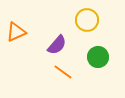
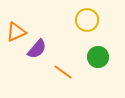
purple semicircle: moved 20 px left, 4 px down
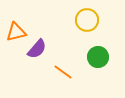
orange triangle: rotated 10 degrees clockwise
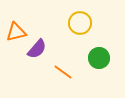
yellow circle: moved 7 px left, 3 px down
green circle: moved 1 px right, 1 px down
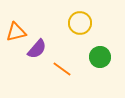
green circle: moved 1 px right, 1 px up
orange line: moved 1 px left, 3 px up
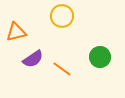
yellow circle: moved 18 px left, 7 px up
purple semicircle: moved 4 px left, 10 px down; rotated 15 degrees clockwise
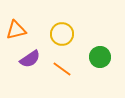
yellow circle: moved 18 px down
orange triangle: moved 2 px up
purple semicircle: moved 3 px left
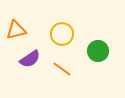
green circle: moved 2 px left, 6 px up
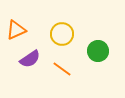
orange triangle: rotated 10 degrees counterclockwise
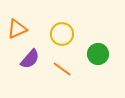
orange triangle: moved 1 px right, 1 px up
green circle: moved 3 px down
purple semicircle: rotated 15 degrees counterclockwise
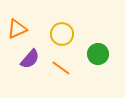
orange line: moved 1 px left, 1 px up
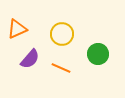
orange line: rotated 12 degrees counterclockwise
